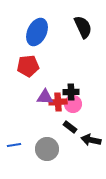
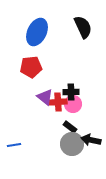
red pentagon: moved 3 px right, 1 px down
purple triangle: rotated 36 degrees clockwise
gray circle: moved 25 px right, 5 px up
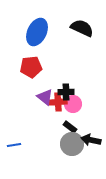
black semicircle: moved 1 px left, 1 px down; rotated 40 degrees counterclockwise
black cross: moved 5 px left
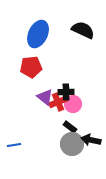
black semicircle: moved 1 px right, 2 px down
blue ellipse: moved 1 px right, 2 px down
red cross: rotated 18 degrees counterclockwise
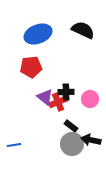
blue ellipse: rotated 44 degrees clockwise
pink circle: moved 17 px right, 5 px up
black rectangle: moved 1 px right, 1 px up
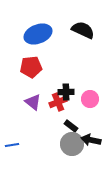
purple triangle: moved 12 px left, 5 px down
blue line: moved 2 px left
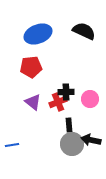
black semicircle: moved 1 px right, 1 px down
black rectangle: moved 2 px left, 1 px up; rotated 48 degrees clockwise
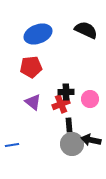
black semicircle: moved 2 px right, 1 px up
red cross: moved 3 px right, 2 px down
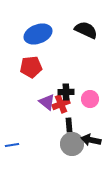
purple triangle: moved 14 px right
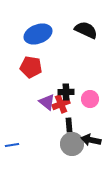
red pentagon: rotated 15 degrees clockwise
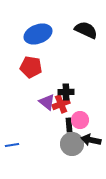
pink circle: moved 10 px left, 21 px down
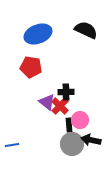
red cross: moved 1 px left, 2 px down; rotated 24 degrees counterclockwise
